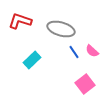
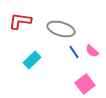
red L-shape: rotated 10 degrees counterclockwise
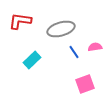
gray ellipse: rotated 32 degrees counterclockwise
pink semicircle: moved 3 px right, 4 px up; rotated 128 degrees clockwise
pink square: rotated 18 degrees clockwise
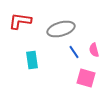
pink semicircle: moved 1 px left, 3 px down; rotated 96 degrees counterclockwise
cyan rectangle: rotated 54 degrees counterclockwise
pink square: moved 1 px right, 6 px up; rotated 36 degrees clockwise
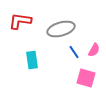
pink semicircle: rotated 136 degrees counterclockwise
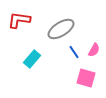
red L-shape: moved 1 px left, 1 px up
gray ellipse: rotated 16 degrees counterclockwise
cyan rectangle: moved 1 px up; rotated 48 degrees clockwise
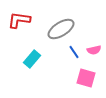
pink semicircle: rotated 48 degrees clockwise
